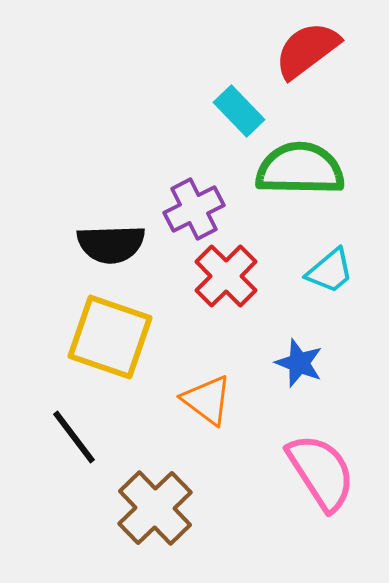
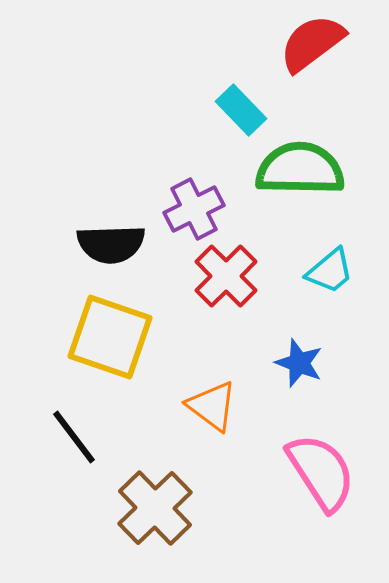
red semicircle: moved 5 px right, 7 px up
cyan rectangle: moved 2 px right, 1 px up
orange triangle: moved 5 px right, 6 px down
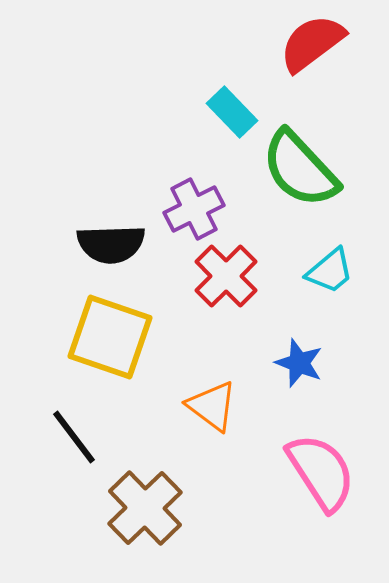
cyan rectangle: moved 9 px left, 2 px down
green semicircle: rotated 134 degrees counterclockwise
brown cross: moved 10 px left
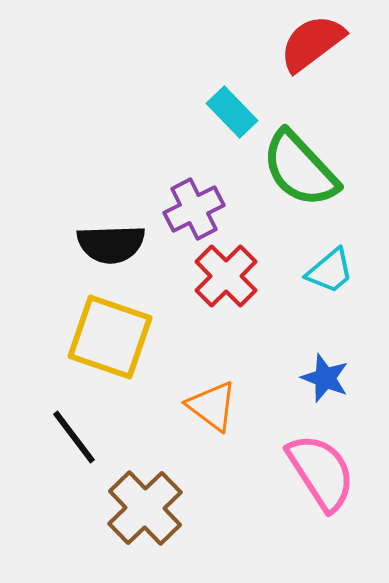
blue star: moved 26 px right, 15 px down
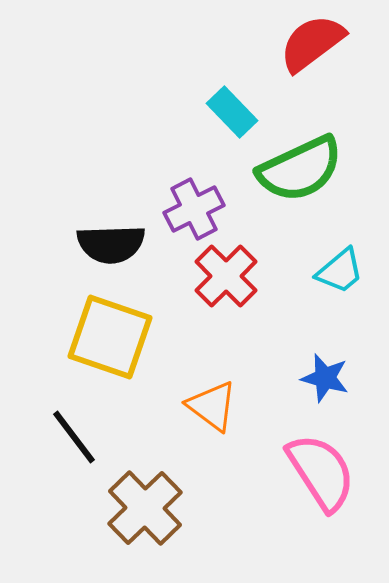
green semicircle: rotated 72 degrees counterclockwise
cyan trapezoid: moved 10 px right
blue star: rotated 6 degrees counterclockwise
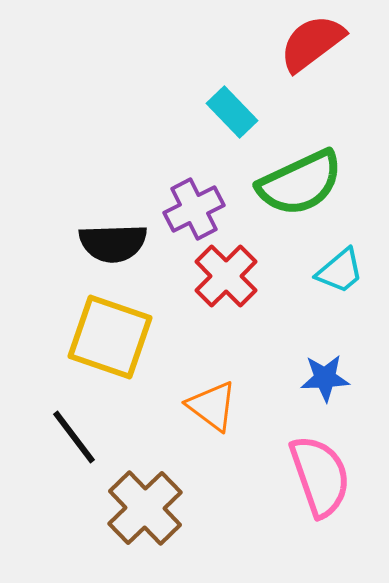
green semicircle: moved 14 px down
black semicircle: moved 2 px right, 1 px up
blue star: rotated 18 degrees counterclockwise
pink semicircle: moved 1 px left, 4 px down; rotated 14 degrees clockwise
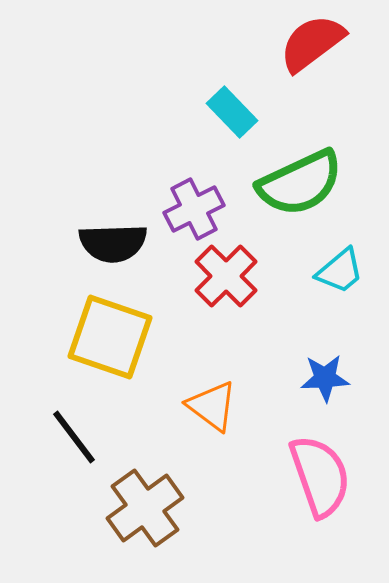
brown cross: rotated 8 degrees clockwise
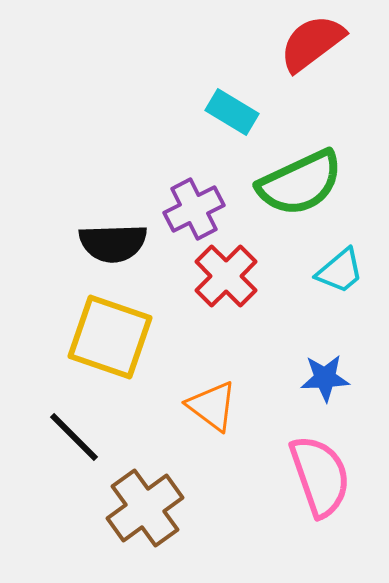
cyan rectangle: rotated 15 degrees counterclockwise
black line: rotated 8 degrees counterclockwise
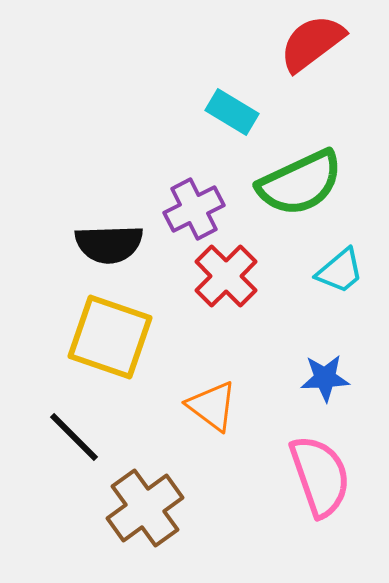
black semicircle: moved 4 px left, 1 px down
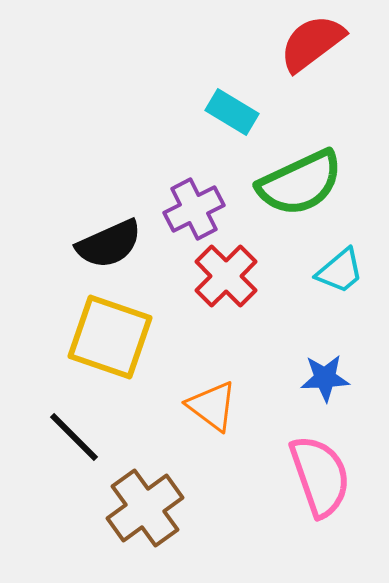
black semicircle: rotated 22 degrees counterclockwise
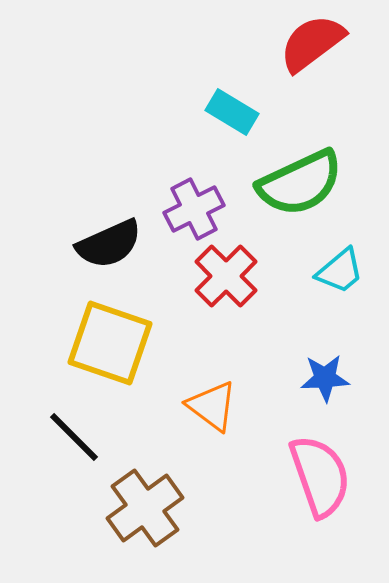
yellow square: moved 6 px down
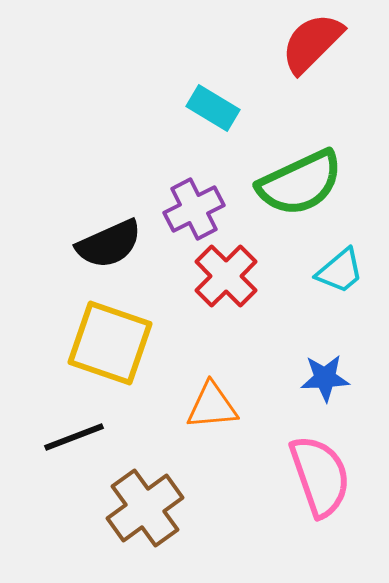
red semicircle: rotated 8 degrees counterclockwise
cyan rectangle: moved 19 px left, 4 px up
orange triangle: rotated 42 degrees counterclockwise
black line: rotated 66 degrees counterclockwise
